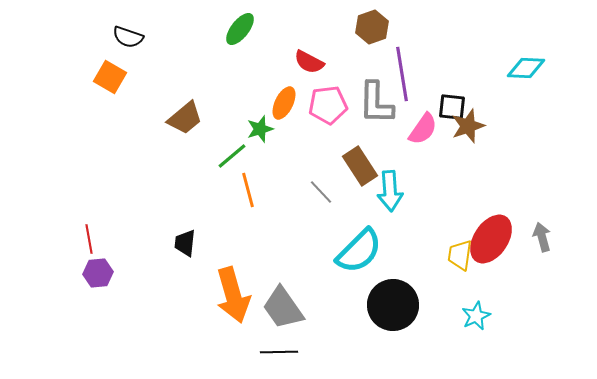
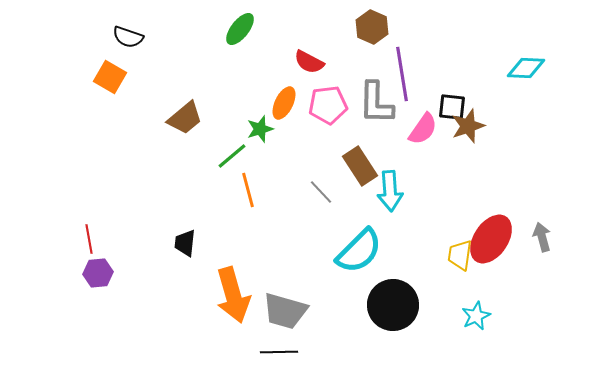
brown hexagon: rotated 16 degrees counterclockwise
gray trapezoid: moved 2 px right, 3 px down; rotated 39 degrees counterclockwise
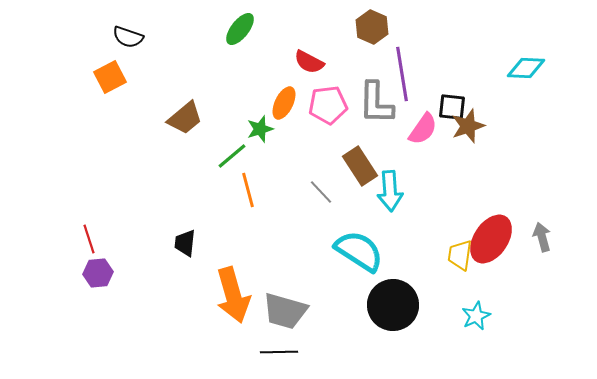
orange square: rotated 32 degrees clockwise
red line: rotated 8 degrees counterclockwise
cyan semicircle: rotated 102 degrees counterclockwise
